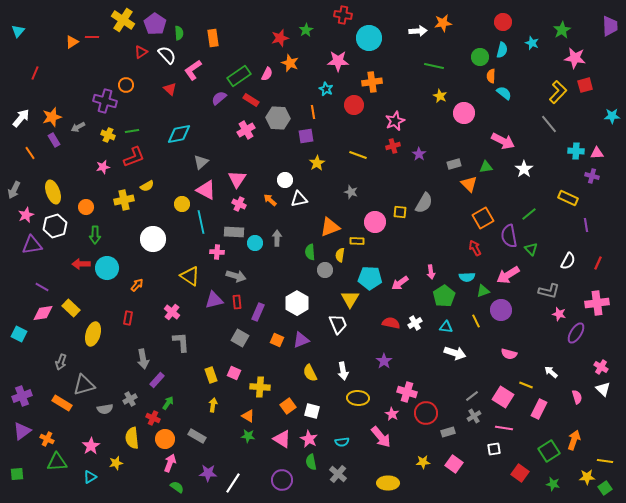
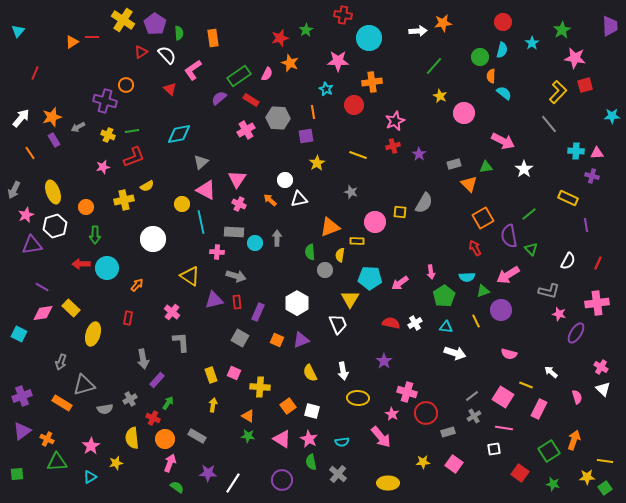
cyan star at (532, 43): rotated 16 degrees clockwise
green line at (434, 66): rotated 60 degrees counterclockwise
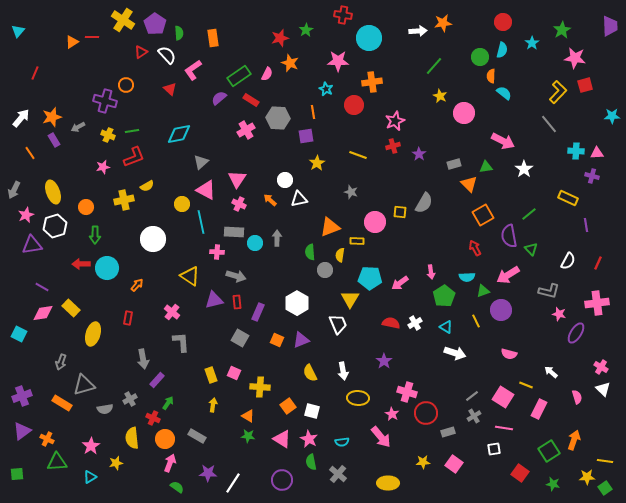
orange square at (483, 218): moved 3 px up
cyan triangle at (446, 327): rotated 24 degrees clockwise
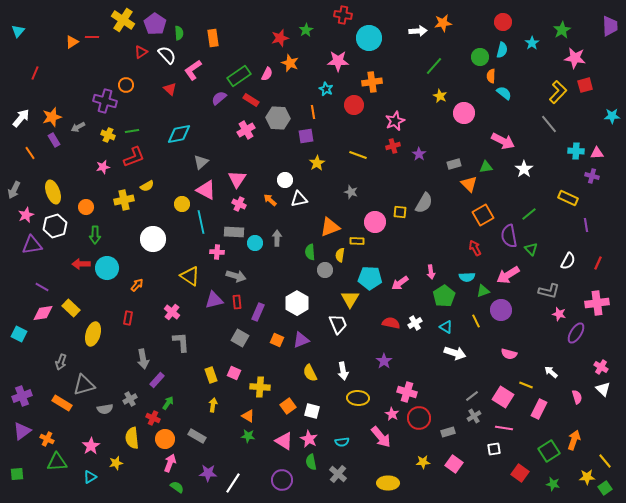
red circle at (426, 413): moved 7 px left, 5 px down
pink triangle at (282, 439): moved 2 px right, 2 px down
yellow line at (605, 461): rotated 42 degrees clockwise
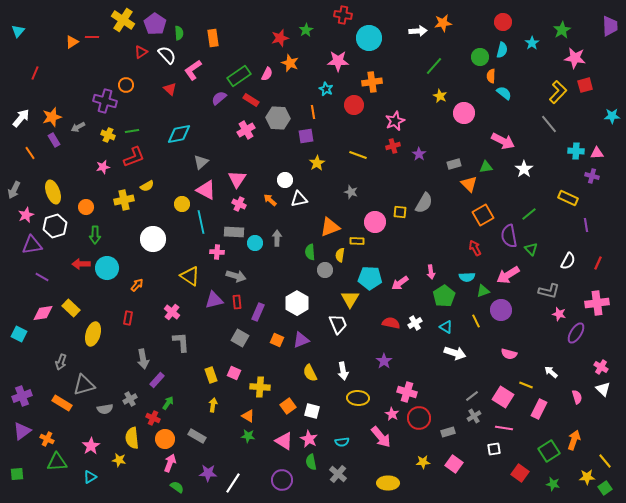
purple line at (42, 287): moved 10 px up
yellow star at (116, 463): moved 3 px right, 3 px up; rotated 24 degrees clockwise
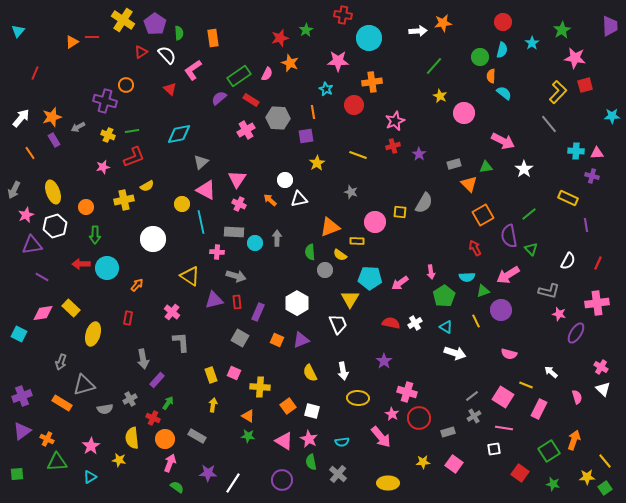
yellow semicircle at (340, 255): rotated 64 degrees counterclockwise
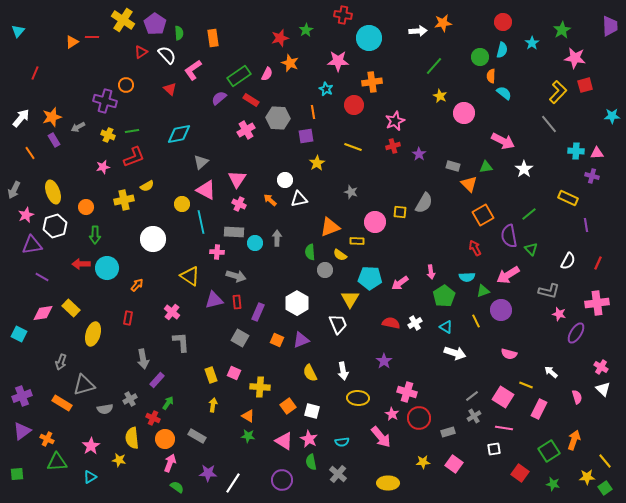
yellow line at (358, 155): moved 5 px left, 8 px up
gray rectangle at (454, 164): moved 1 px left, 2 px down; rotated 32 degrees clockwise
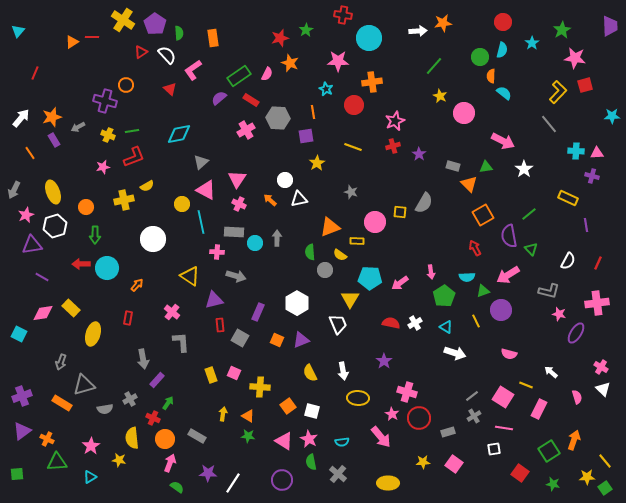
red rectangle at (237, 302): moved 17 px left, 23 px down
yellow arrow at (213, 405): moved 10 px right, 9 px down
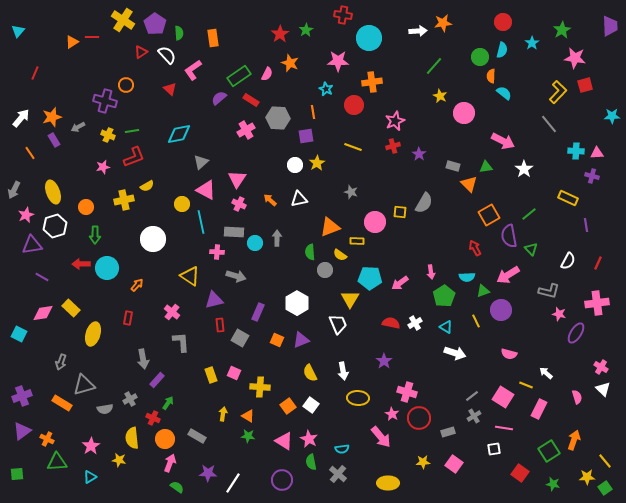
red star at (280, 38): moved 4 px up; rotated 18 degrees counterclockwise
white circle at (285, 180): moved 10 px right, 15 px up
orange square at (483, 215): moved 6 px right
white arrow at (551, 372): moved 5 px left, 1 px down
white square at (312, 411): moved 1 px left, 6 px up; rotated 21 degrees clockwise
cyan semicircle at (342, 442): moved 7 px down
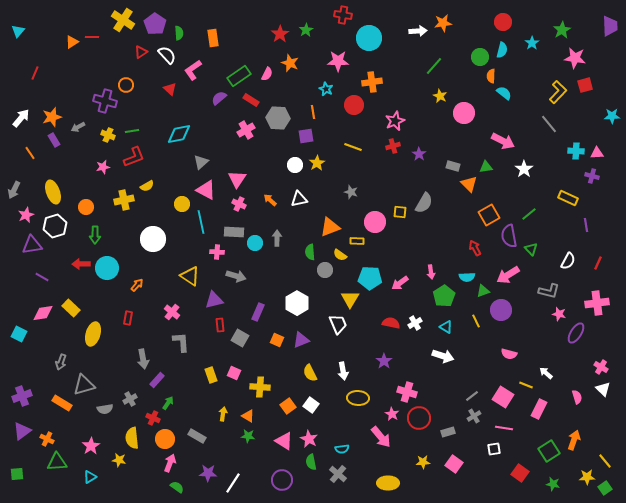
white arrow at (455, 353): moved 12 px left, 3 px down
